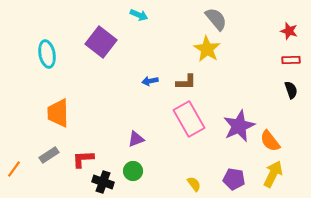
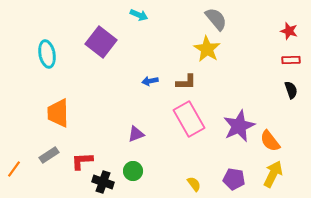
purple triangle: moved 5 px up
red L-shape: moved 1 px left, 2 px down
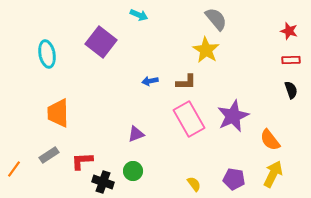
yellow star: moved 1 px left, 1 px down
purple star: moved 6 px left, 10 px up
orange semicircle: moved 1 px up
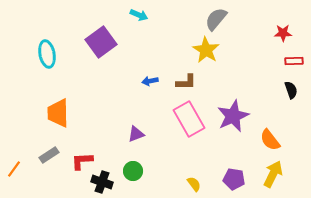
gray semicircle: rotated 100 degrees counterclockwise
red star: moved 6 px left, 2 px down; rotated 18 degrees counterclockwise
purple square: rotated 16 degrees clockwise
red rectangle: moved 3 px right, 1 px down
black cross: moved 1 px left
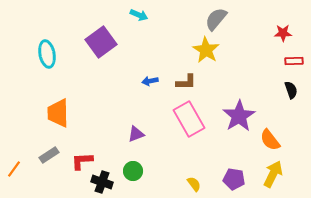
purple star: moved 6 px right; rotated 8 degrees counterclockwise
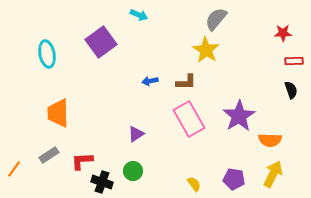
purple triangle: rotated 12 degrees counterclockwise
orange semicircle: rotated 50 degrees counterclockwise
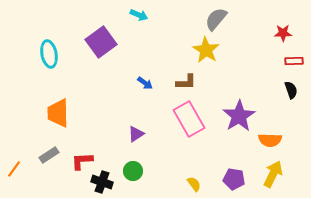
cyan ellipse: moved 2 px right
blue arrow: moved 5 px left, 2 px down; rotated 133 degrees counterclockwise
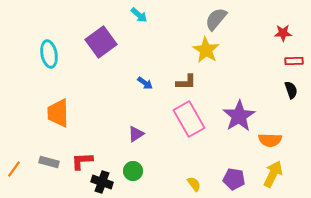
cyan arrow: rotated 18 degrees clockwise
gray rectangle: moved 7 px down; rotated 48 degrees clockwise
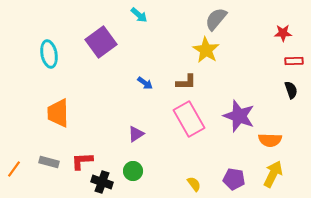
purple star: rotated 20 degrees counterclockwise
